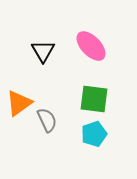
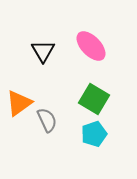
green square: rotated 24 degrees clockwise
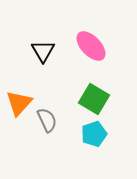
orange triangle: rotated 12 degrees counterclockwise
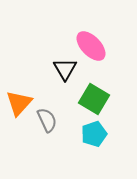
black triangle: moved 22 px right, 18 px down
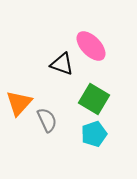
black triangle: moved 3 px left, 5 px up; rotated 40 degrees counterclockwise
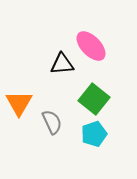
black triangle: rotated 25 degrees counterclockwise
green square: rotated 8 degrees clockwise
orange triangle: rotated 12 degrees counterclockwise
gray semicircle: moved 5 px right, 2 px down
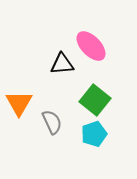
green square: moved 1 px right, 1 px down
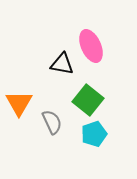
pink ellipse: rotated 20 degrees clockwise
black triangle: rotated 15 degrees clockwise
green square: moved 7 px left
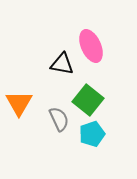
gray semicircle: moved 7 px right, 3 px up
cyan pentagon: moved 2 px left
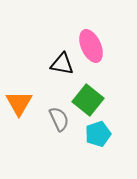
cyan pentagon: moved 6 px right
